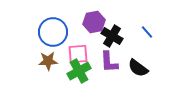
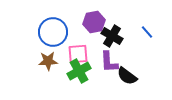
black semicircle: moved 11 px left, 8 px down
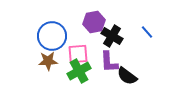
blue circle: moved 1 px left, 4 px down
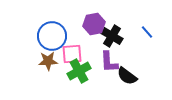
purple hexagon: moved 2 px down
pink square: moved 6 px left
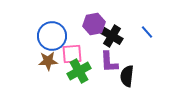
black semicircle: rotated 60 degrees clockwise
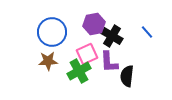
blue circle: moved 4 px up
pink square: moved 15 px right; rotated 20 degrees counterclockwise
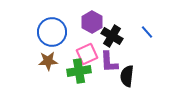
purple hexagon: moved 2 px left, 2 px up; rotated 20 degrees counterclockwise
green cross: rotated 20 degrees clockwise
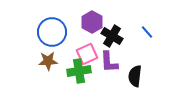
black semicircle: moved 8 px right
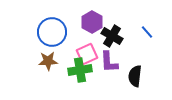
green cross: moved 1 px right, 1 px up
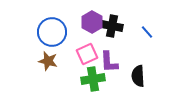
black cross: moved 10 px up; rotated 20 degrees counterclockwise
brown star: rotated 18 degrees clockwise
green cross: moved 13 px right, 9 px down
black semicircle: moved 3 px right; rotated 10 degrees counterclockwise
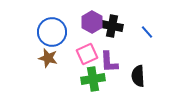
brown star: moved 3 px up
